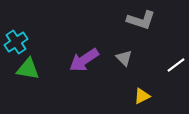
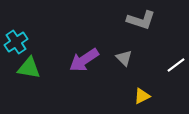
green triangle: moved 1 px right, 1 px up
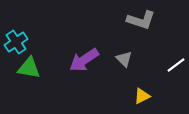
gray triangle: moved 1 px down
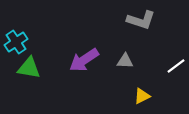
gray triangle: moved 1 px right, 2 px down; rotated 42 degrees counterclockwise
white line: moved 1 px down
